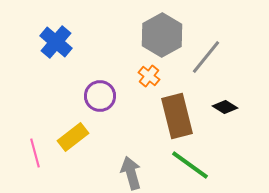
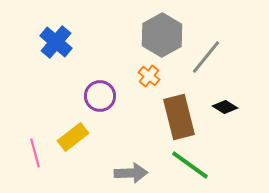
brown rectangle: moved 2 px right, 1 px down
gray arrow: rotated 104 degrees clockwise
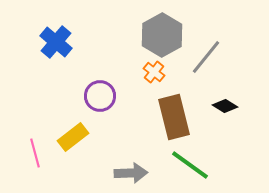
orange cross: moved 5 px right, 4 px up
black diamond: moved 1 px up
brown rectangle: moved 5 px left
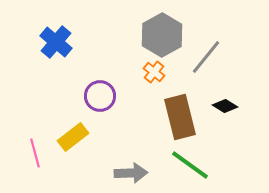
brown rectangle: moved 6 px right
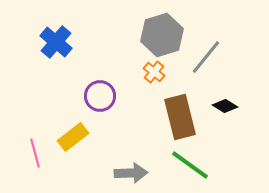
gray hexagon: rotated 12 degrees clockwise
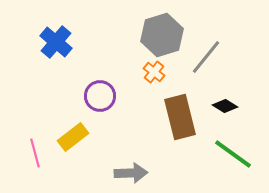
green line: moved 43 px right, 11 px up
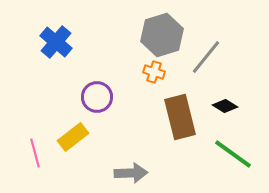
orange cross: rotated 20 degrees counterclockwise
purple circle: moved 3 px left, 1 px down
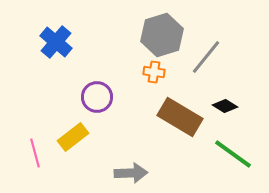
orange cross: rotated 10 degrees counterclockwise
brown rectangle: rotated 45 degrees counterclockwise
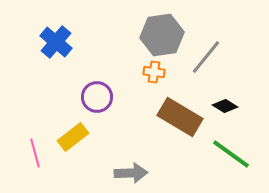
gray hexagon: rotated 9 degrees clockwise
green line: moved 2 px left
